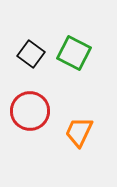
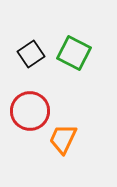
black square: rotated 20 degrees clockwise
orange trapezoid: moved 16 px left, 7 px down
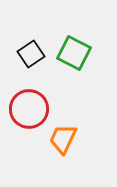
red circle: moved 1 px left, 2 px up
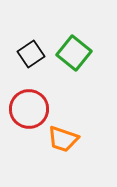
green square: rotated 12 degrees clockwise
orange trapezoid: rotated 96 degrees counterclockwise
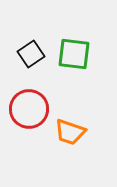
green square: moved 1 px down; rotated 32 degrees counterclockwise
orange trapezoid: moved 7 px right, 7 px up
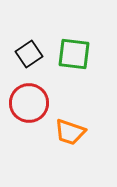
black square: moved 2 px left
red circle: moved 6 px up
